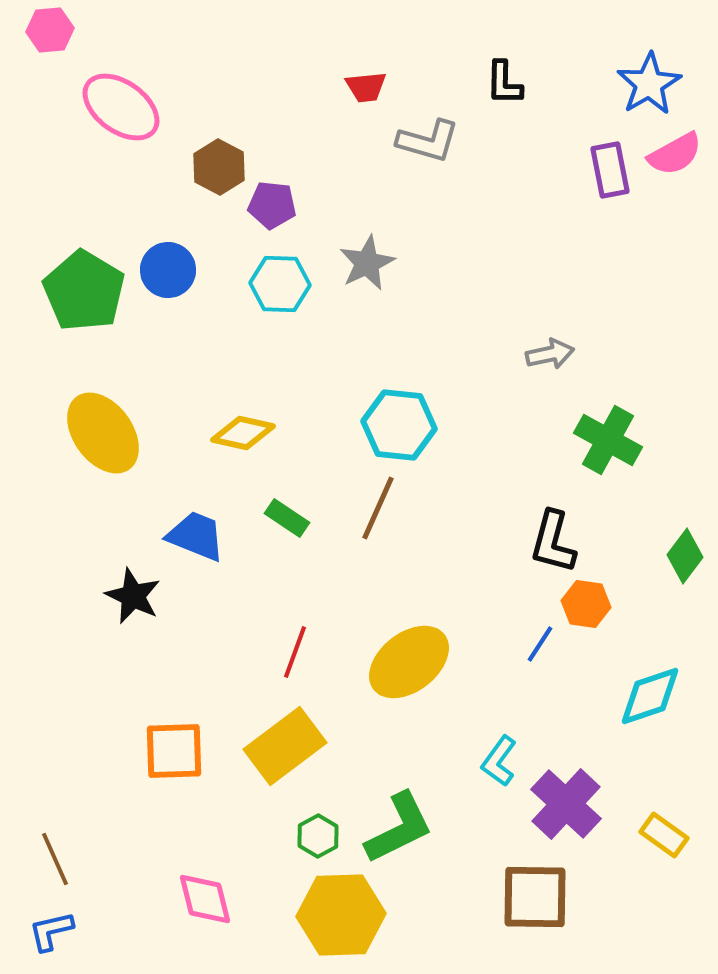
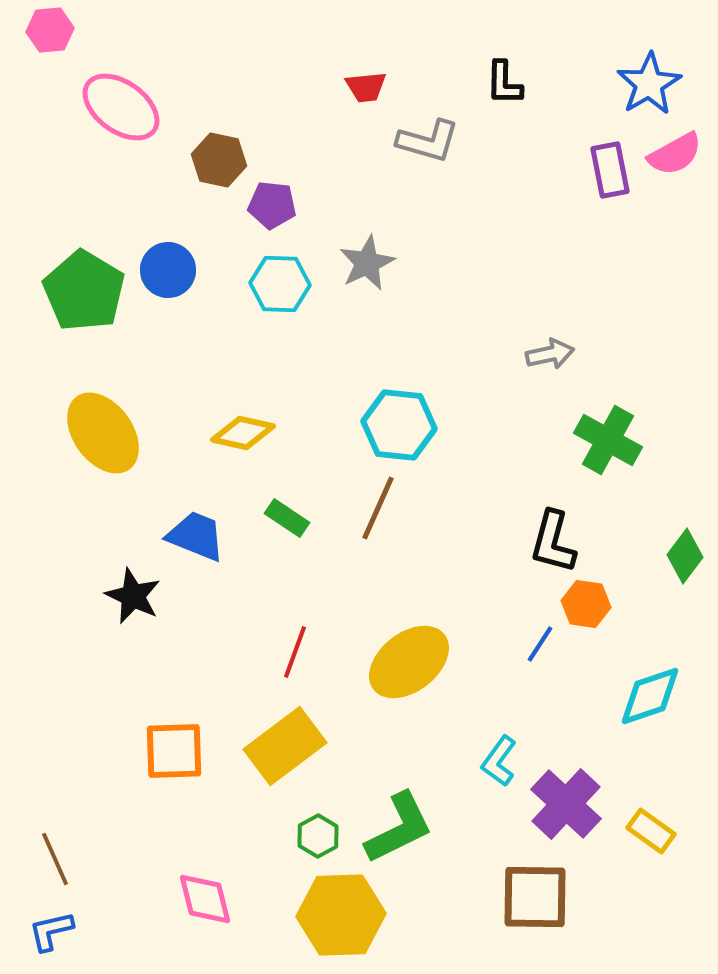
brown hexagon at (219, 167): moved 7 px up; rotated 16 degrees counterclockwise
yellow rectangle at (664, 835): moved 13 px left, 4 px up
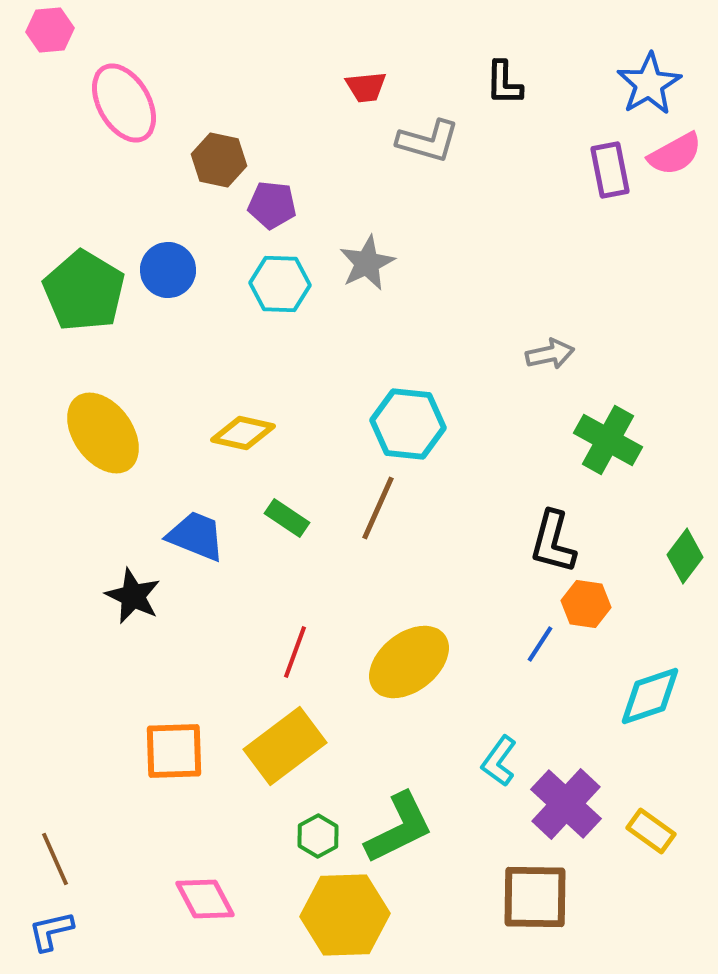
pink ellipse at (121, 107): moved 3 px right, 4 px up; rotated 24 degrees clockwise
cyan hexagon at (399, 425): moved 9 px right, 1 px up
pink diamond at (205, 899): rotated 14 degrees counterclockwise
yellow hexagon at (341, 915): moved 4 px right
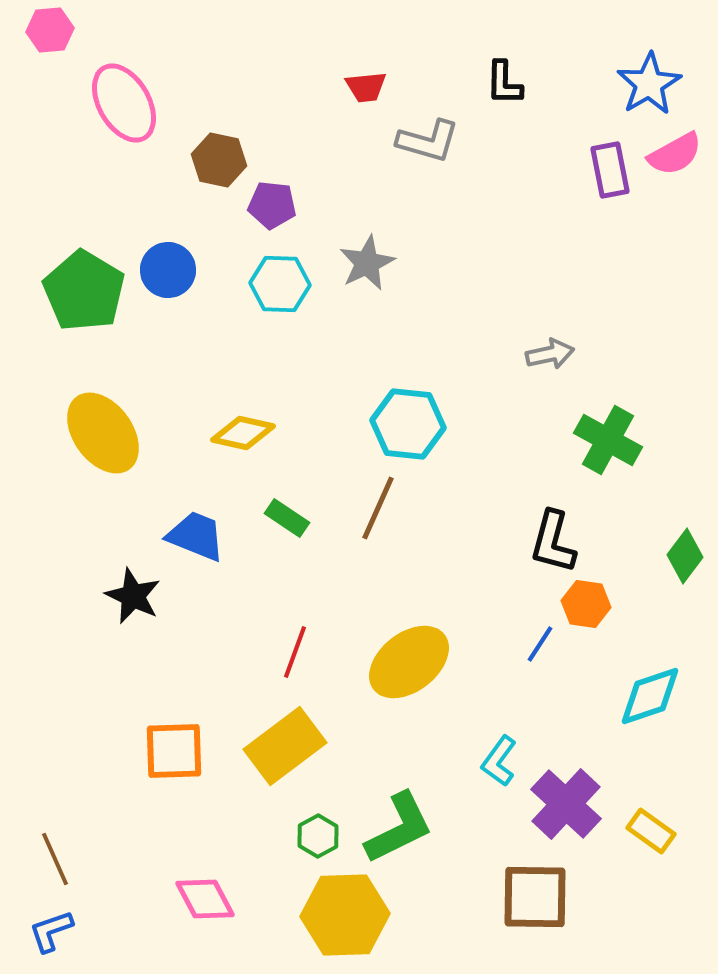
blue L-shape at (51, 931): rotated 6 degrees counterclockwise
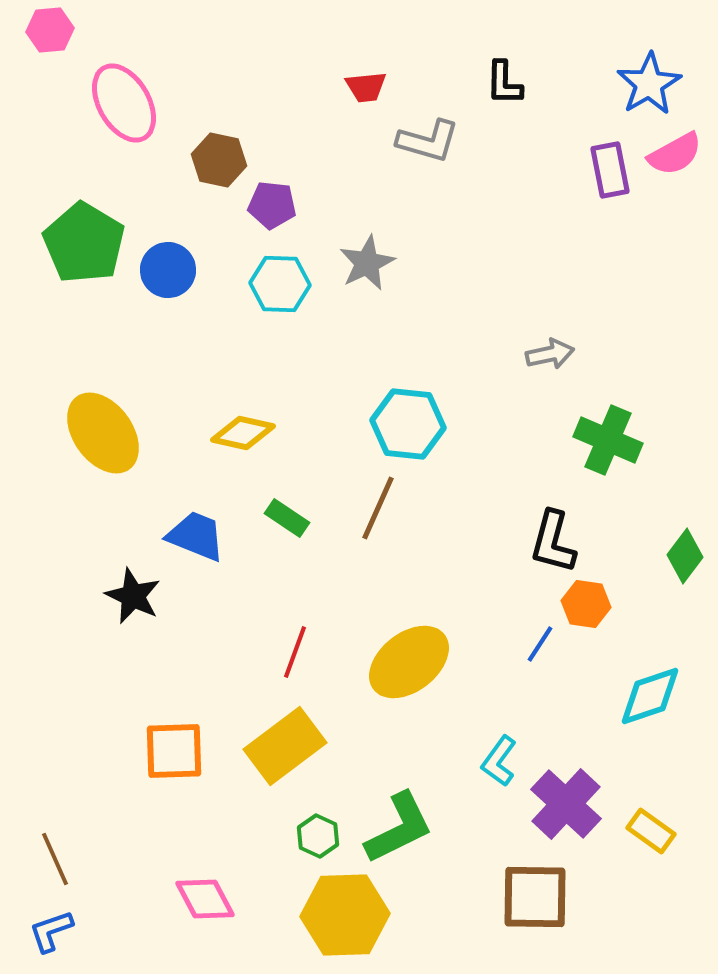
green pentagon at (84, 291): moved 48 px up
green cross at (608, 440): rotated 6 degrees counterclockwise
green hexagon at (318, 836): rotated 6 degrees counterclockwise
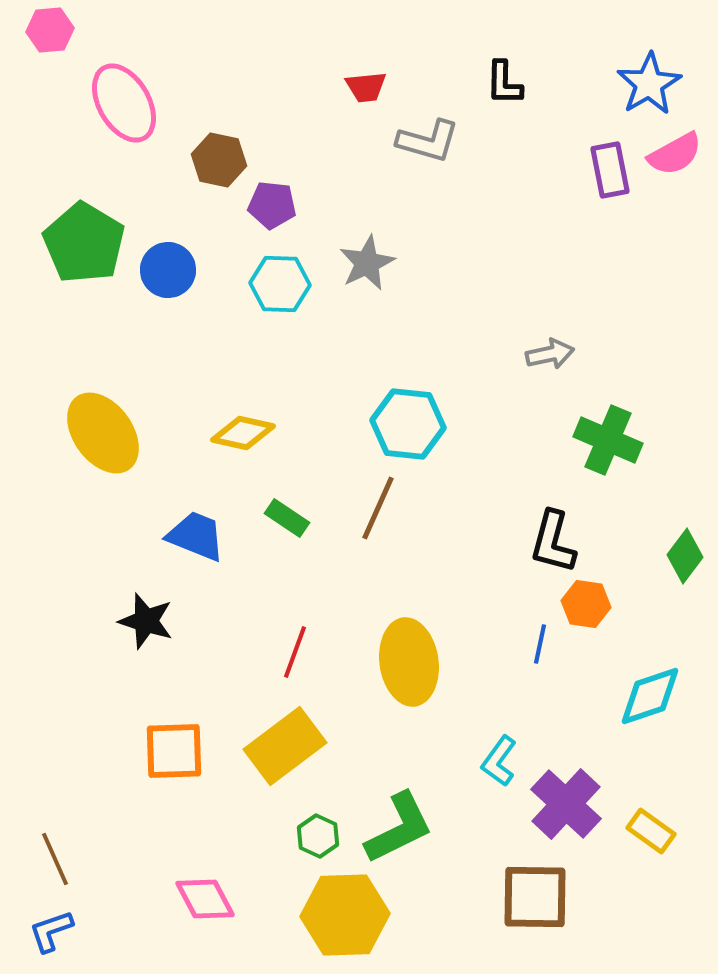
black star at (133, 596): moved 13 px right, 25 px down; rotated 8 degrees counterclockwise
blue line at (540, 644): rotated 21 degrees counterclockwise
yellow ellipse at (409, 662): rotated 60 degrees counterclockwise
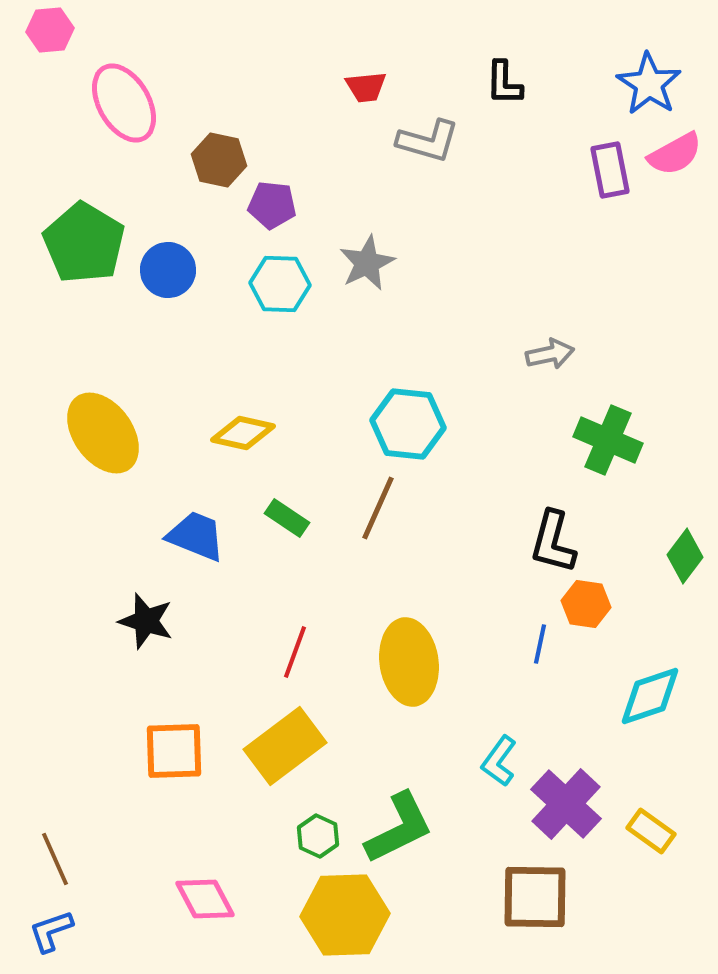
blue star at (649, 84): rotated 8 degrees counterclockwise
